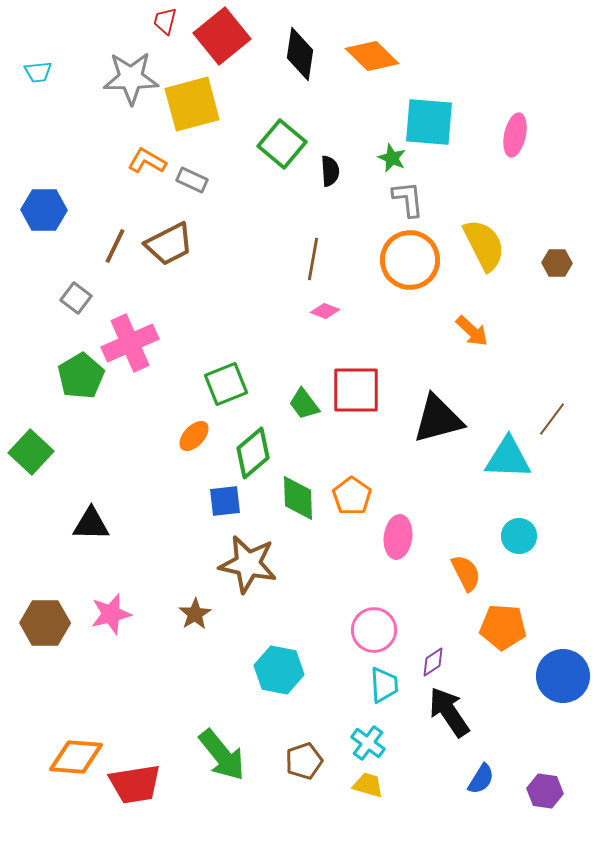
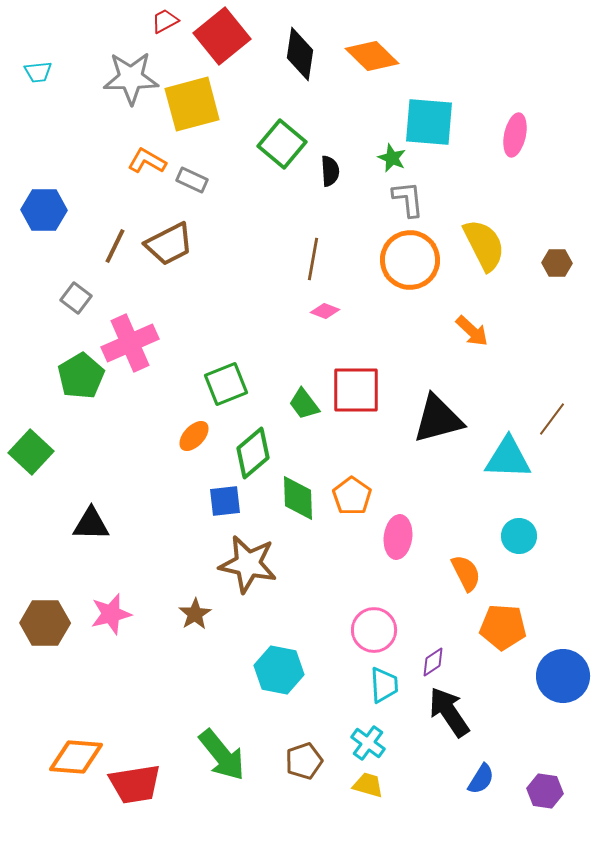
red trapezoid at (165, 21): rotated 48 degrees clockwise
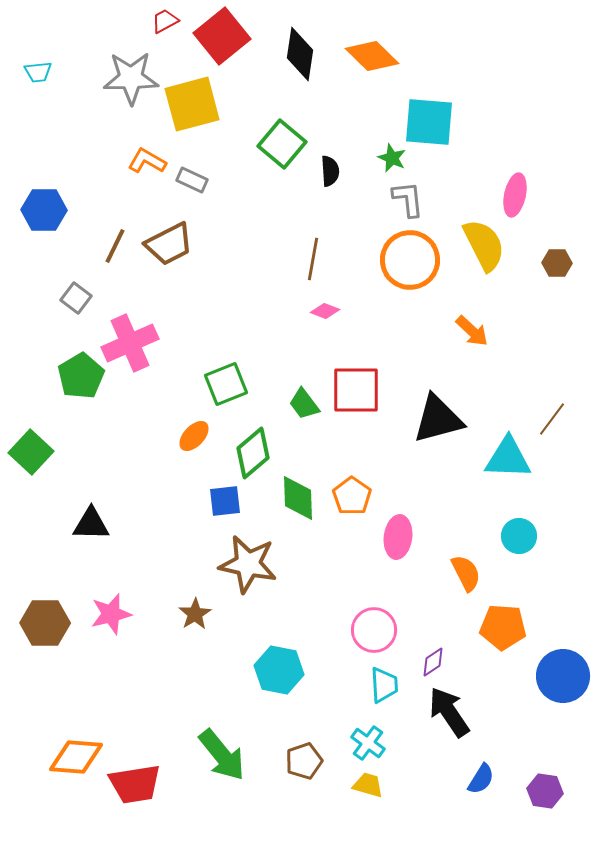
pink ellipse at (515, 135): moved 60 px down
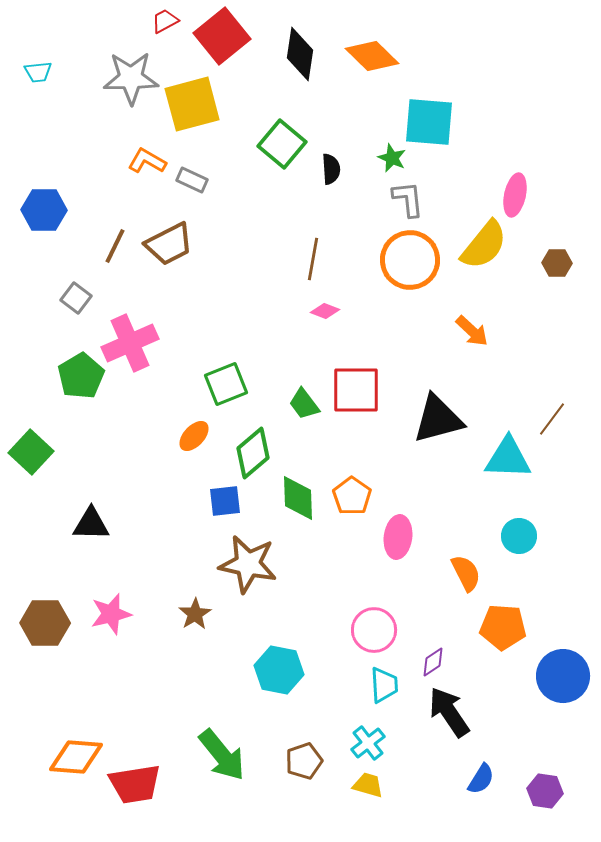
black semicircle at (330, 171): moved 1 px right, 2 px up
yellow semicircle at (484, 245): rotated 66 degrees clockwise
cyan cross at (368, 743): rotated 16 degrees clockwise
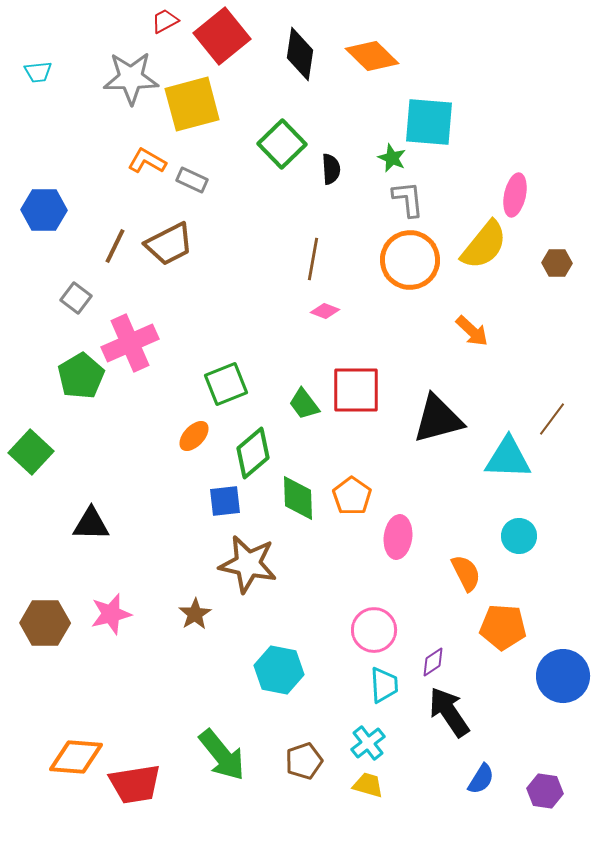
green square at (282, 144): rotated 6 degrees clockwise
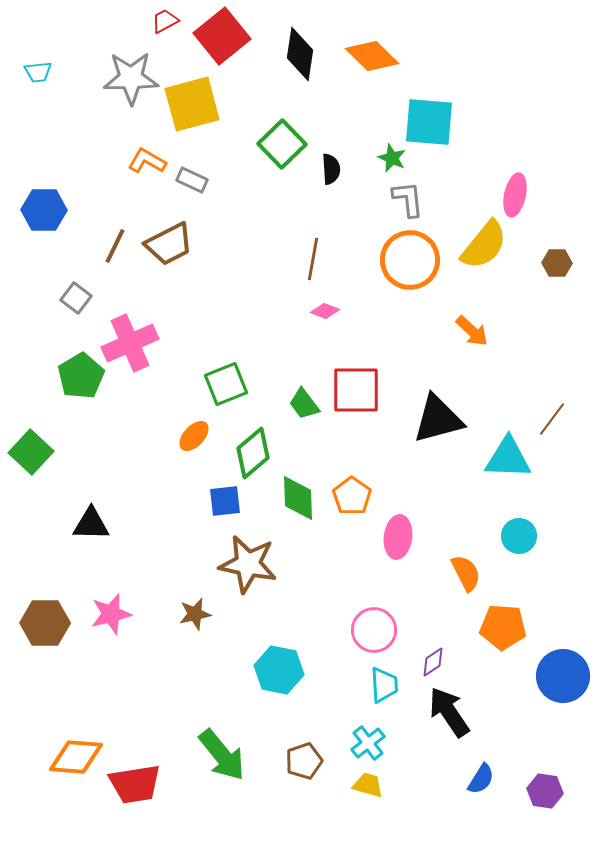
brown star at (195, 614): rotated 20 degrees clockwise
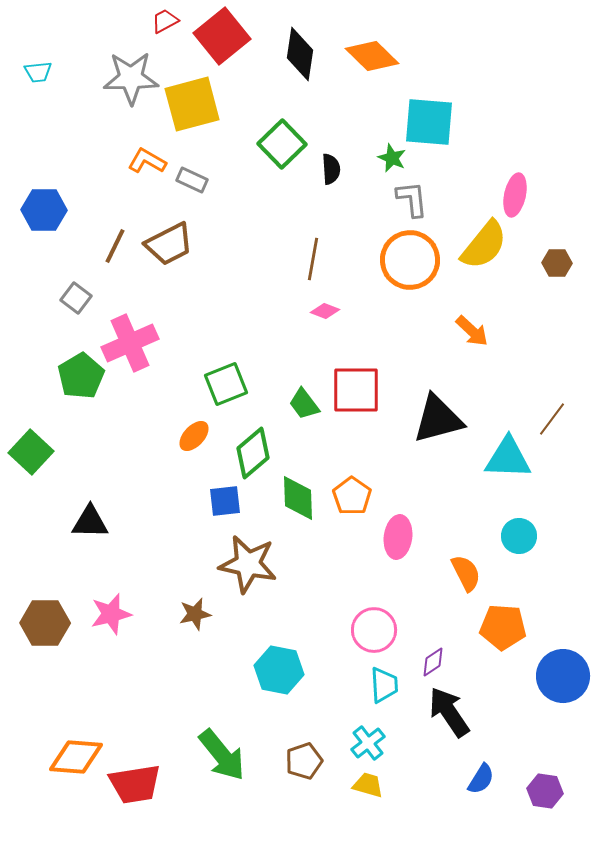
gray L-shape at (408, 199): moved 4 px right
black triangle at (91, 524): moved 1 px left, 2 px up
